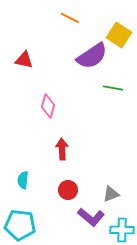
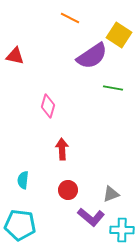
red triangle: moved 9 px left, 4 px up
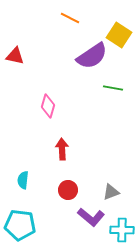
gray triangle: moved 2 px up
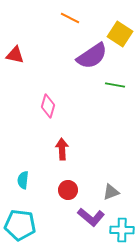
yellow square: moved 1 px right, 1 px up
red triangle: moved 1 px up
green line: moved 2 px right, 3 px up
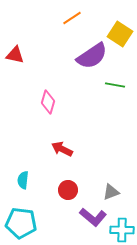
orange line: moved 2 px right; rotated 60 degrees counterclockwise
pink diamond: moved 4 px up
red arrow: rotated 60 degrees counterclockwise
purple L-shape: moved 2 px right
cyan pentagon: moved 1 px right, 2 px up
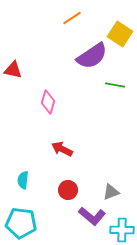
red triangle: moved 2 px left, 15 px down
purple L-shape: moved 1 px left, 1 px up
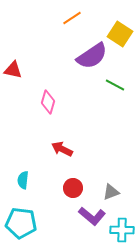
green line: rotated 18 degrees clockwise
red circle: moved 5 px right, 2 px up
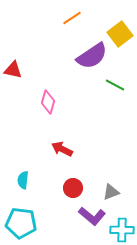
yellow square: rotated 20 degrees clockwise
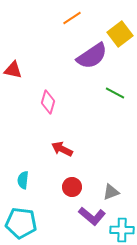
green line: moved 8 px down
red circle: moved 1 px left, 1 px up
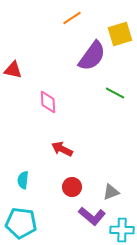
yellow square: rotated 20 degrees clockwise
purple semicircle: rotated 20 degrees counterclockwise
pink diamond: rotated 20 degrees counterclockwise
